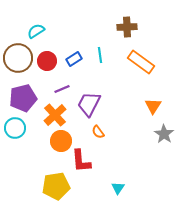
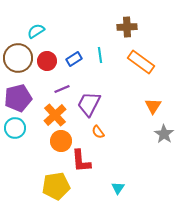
purple pentagon: moved 5 px left
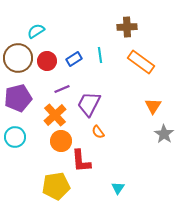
cyan circle: moved 9 px down
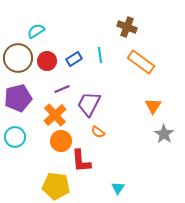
brown cross: rotated 24 degrees clockwise
orange semicircle: rotated 16 degrees counterclockwise
yellow pentagon: rotated 16 degrees clockwise
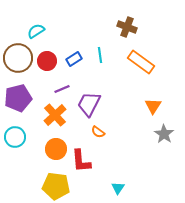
orange circle: moved 5 px left, 8 px down
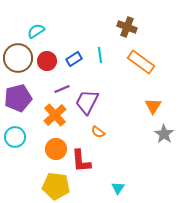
purple trapezoid: moved 2 px left, 2 px up
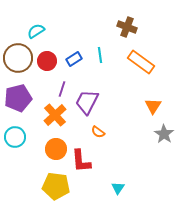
purple line: rotated 49 degrees counterclockwise
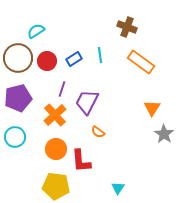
orange triangle: moved 1 px left, 2 px down
